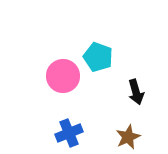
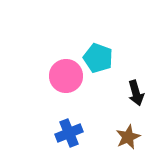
cyan pentagon: moved 1 px down
pink circle: moved 3 px right
black arrow: moved 1 px down
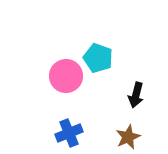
black arrow: moved 2 px down; rotated 30 degrees clockwise
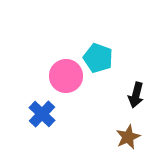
blue cross: moved 27 px left, 19 px up; rotated 24 degrees counterclockwise
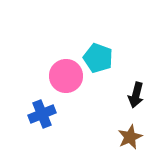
blue cross: rotated 24 degrees clockwise
brown star: moved 2 px right
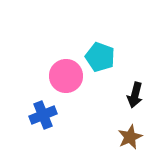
cyan pentagon: moved 2 px right, 1 px up
black arrow: moved 1 px left
blue cross: moved 1 px right, 1 px down
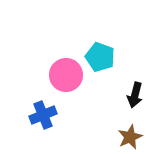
pink circle: moved 1 px up
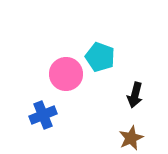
pink circle: moved 1 px up
brown star: moved 1 px right, 1 px down
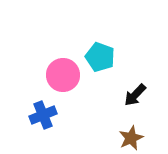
pink circle: moved 3 px left, 1 px down
black arrow: rotated 30 degrees clockwise
